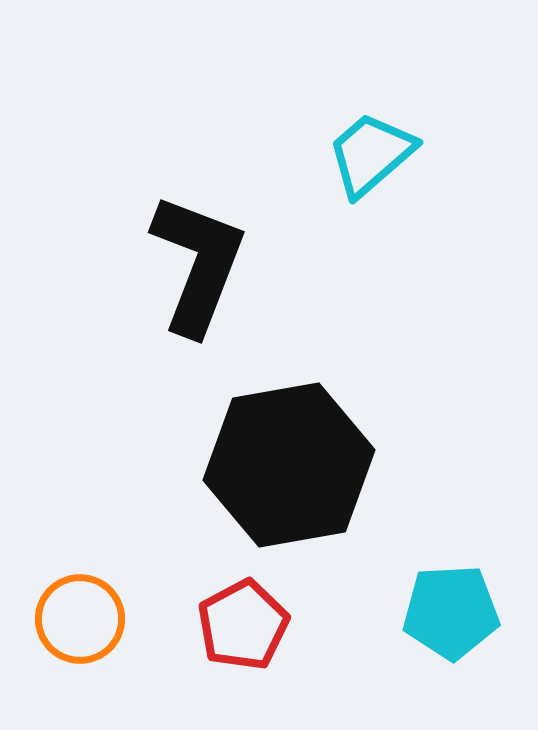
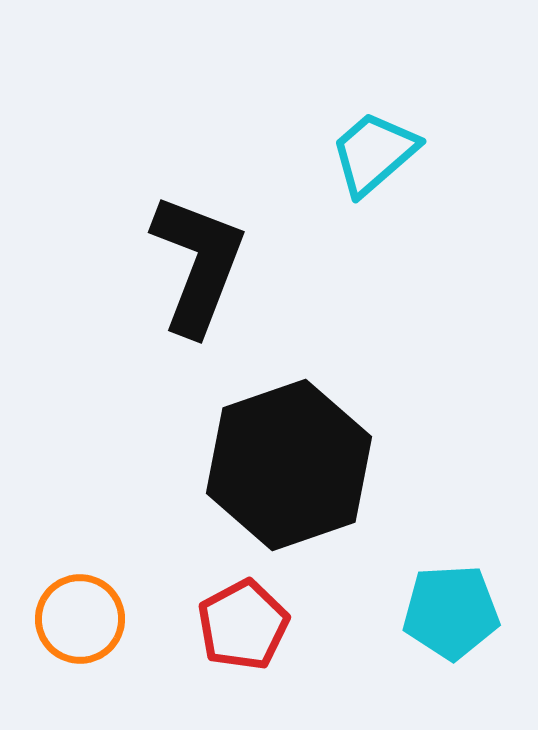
cyan trapezoid: moved 3 px right, 1 px up
black hexagon: rotated 9 degrees counterclockwise
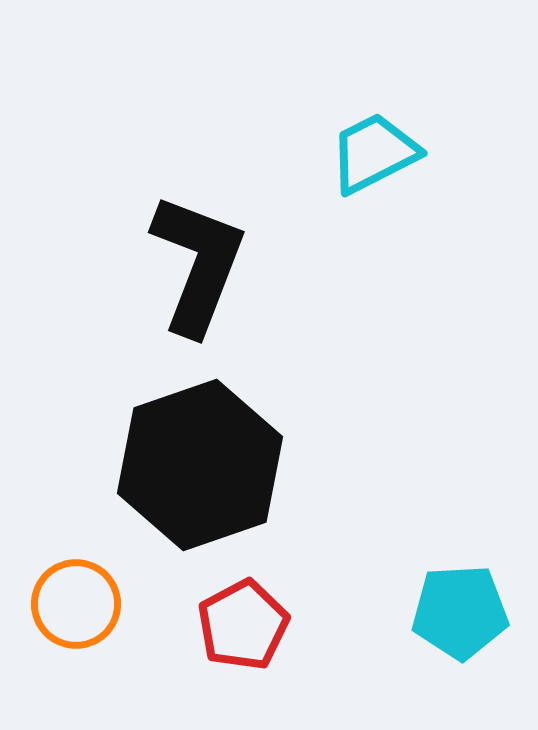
cyan trapezoid: rotated 14 degrees clockwise
black hexagon: moved 89 px left
cyan pentagon: moved 9 px right
orange circle: moved 4 px left, 15 px up
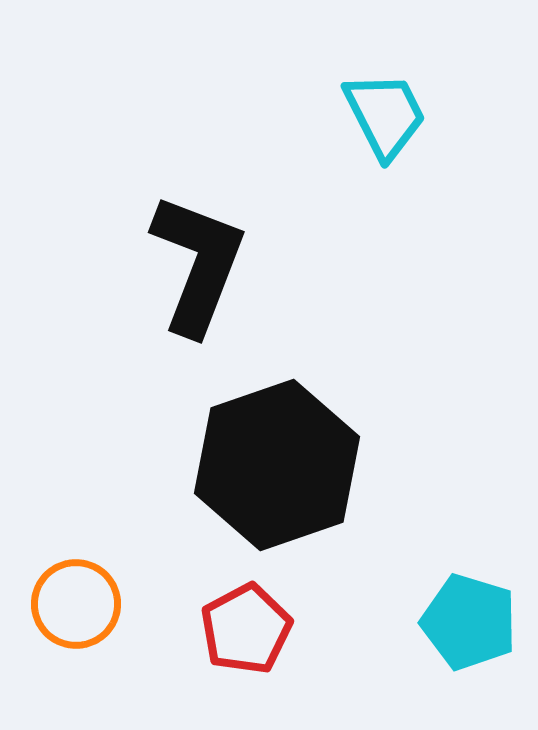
cyan trapezoid: moved 11 px right, 38 px up; rotated 90 degrees clockwise
black hexagon: moved 77 px right
cyan pentagon: moved 9 px right, 10 px down; rotated 20 degrees clockwise
red pentagon: moved 3 px right, 4 px down
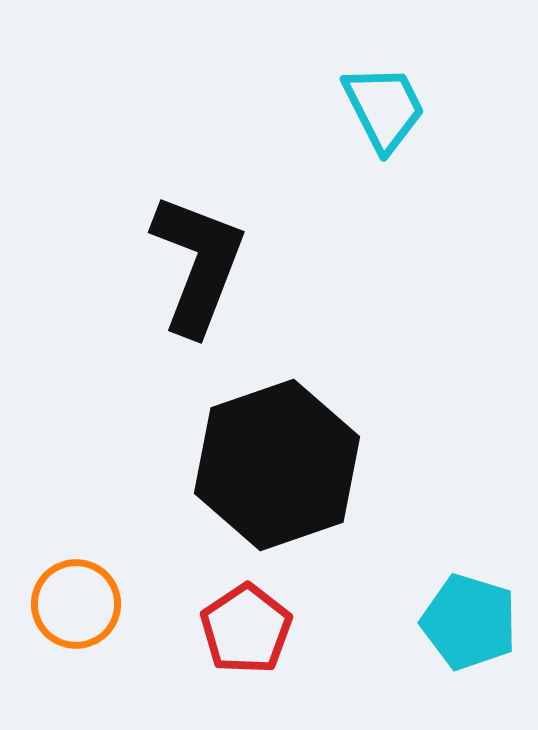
cyan trapezoid: moved 1 px left, 7 px up
red pentagon: rotated 6 degrees counterclockwise
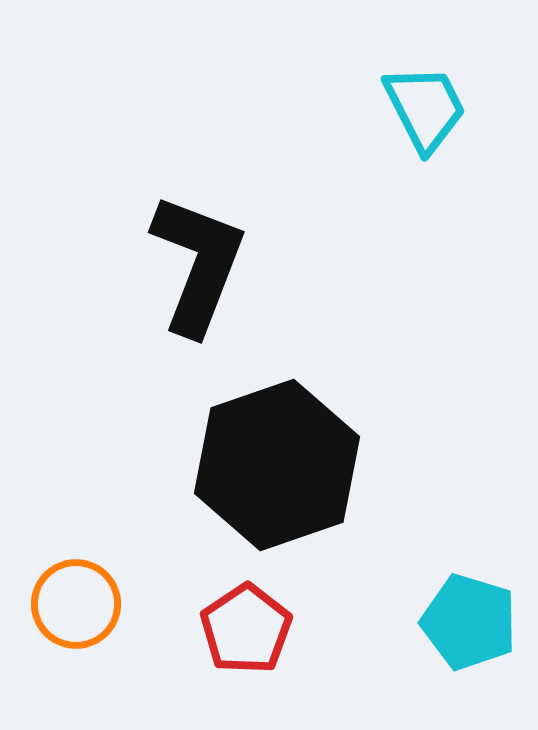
cyan trapezoid: moved 41 px right
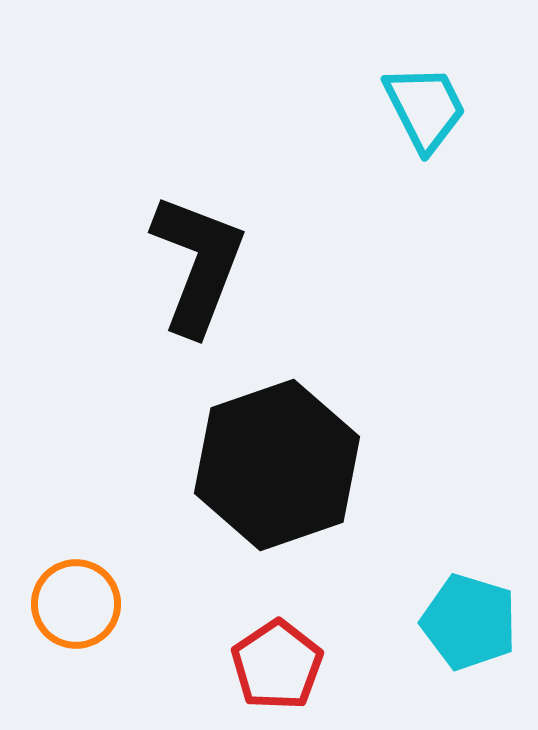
red pentagon: moved 31 px right, 36 px down
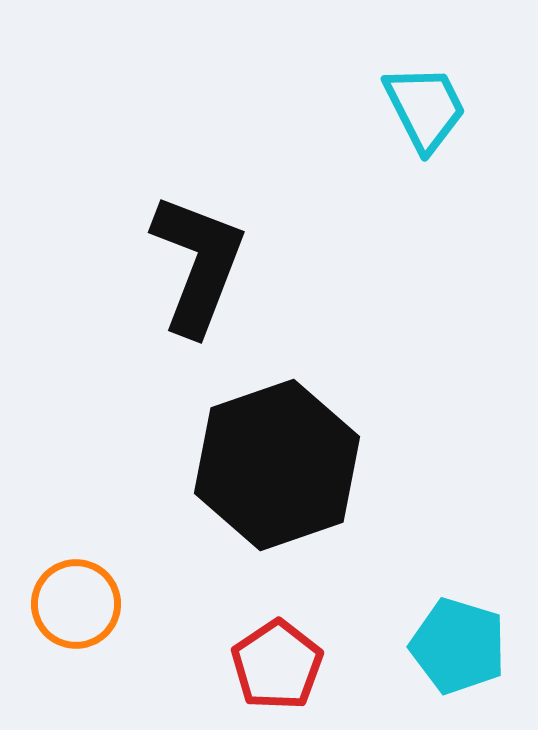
cyan pentagon: moved 11 px left, 24 px down
